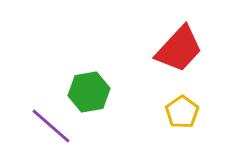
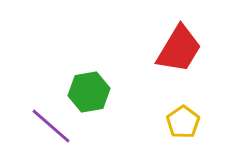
red trapezoid: rotated 12 degrees counterclockwise
yellow pentagon: moved 1 px right, 10 px down
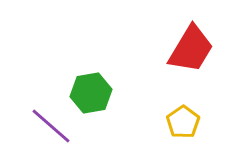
red trapezoid: moved 12 px right
green hexagon: moved 2 px right, 1 px down
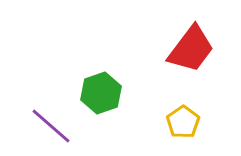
red trapezoid: rotated 6 degrees clockwise
green hexagon: moved 10 px right; rotated 9 degrees counterclockwise
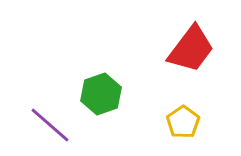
green hexagon: moved 1 px down
purple line: moved 1 px left, 1 px up
